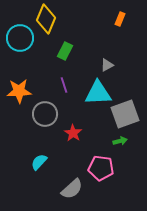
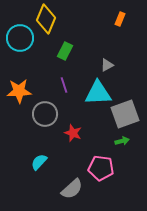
red star: rotated 12 degrees counterclockwise
green arrow: moved 2 px right
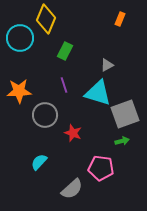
cyan triangle: rotated 20 degrees clockwise
gray circle: moved 1 px down
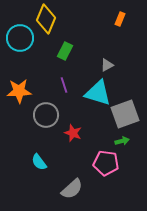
gray circle: moved 1 px right
cyan semicircle: rotated 78 degrees counterclockwise
pink pentagon: moved 5 px right, 5 px up
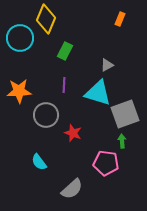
purple line: rotated 21 degrees clockwise
green arrow: rotated 80 degrees counterclockwise
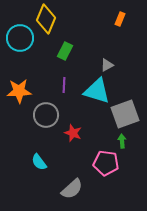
cyan triangle: moved 1 px left, 2 px up
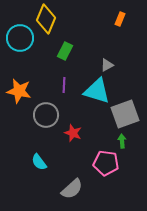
orange star: rotated 15 degrees clockwise
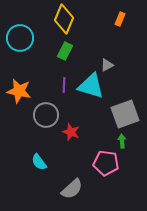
yellow diamond: moved 18 px right
cyan triangle: moved 6 px left, 5 px up
red star: moved 2 px left, 1 px up
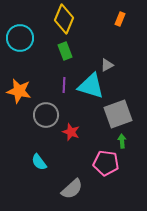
green rectangle: rotated 48 degrees counterclockwise
gray square: moved 7 px left
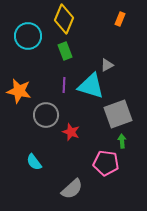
cyan circle: moved 8 px right, 2 px up
cyan semicircle: moved 5 px left
